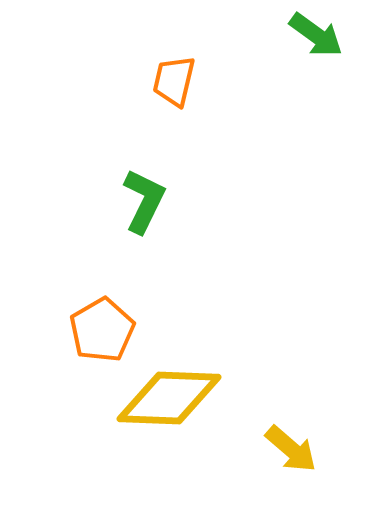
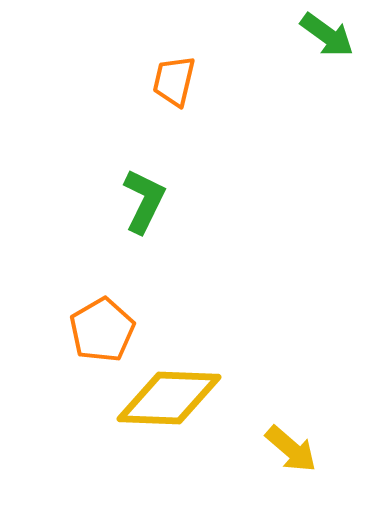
green arrow: moved 11 px right
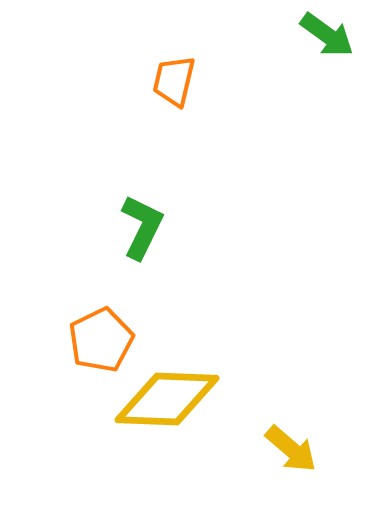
green L-shape: moved 2 px left, 26 px down
orange pentagon: moved 1 px left, 10 px down; rotated 4 degrees clockwise
yellow diamond: moved 2 px left, 1 px down
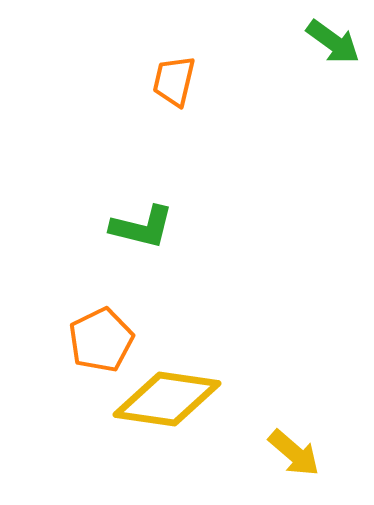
green arrow: moved 6 px right, 7 px down
green L-shape: rotated 78 degrees clockwise
yellow diamond: rotated 6 degrees clockwise
yellow arrow: moved 3 px right, 4 px down
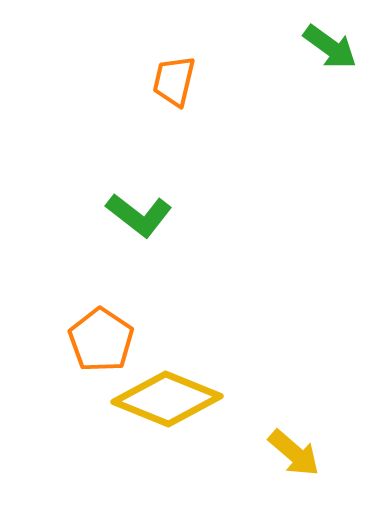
green arrow: moved 3 px left, 5 px down
green L-shape: moved 3 px left, 12 px up; rotated 24 degrees clockwise
orange pentagon: rotated 12 degrees counterclockwise
yellow diamond: rotated 14 degrees clockwise
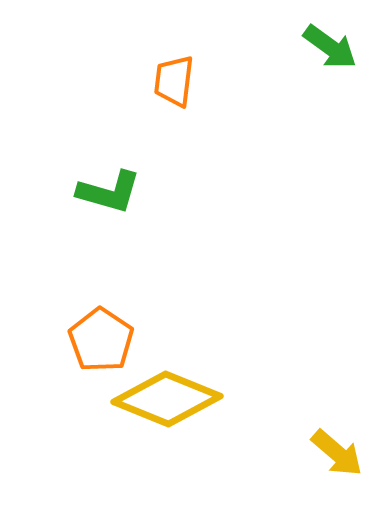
orange trapezoid: rotated 6 degrees counterclockwise
green L-shape: moved 30 px left, 23 px up; rotated 22 degrees counterclockwise
yellow arrow: moved 43 px right
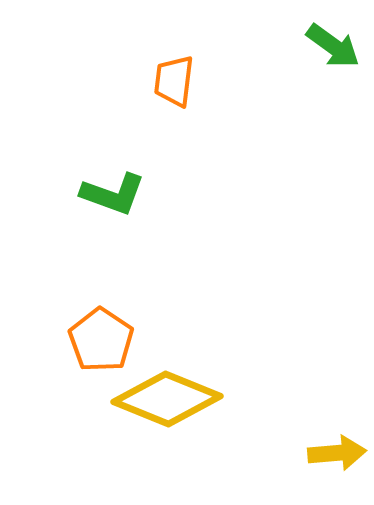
green arrow: moved 3 px right, 1 px up
green L-shape: moved 4 px right, 2 px down; rotated 4 degrees clockwise
yellow arrow: rotated 46 degrees counterclockwise
